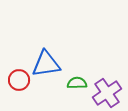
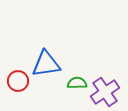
red circle: moved 1 px left, 1 px down
purple cross: moved 2 px left, 1 px up
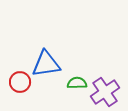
red circle: moved 2 px right, 1 px down
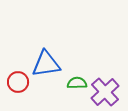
red circle: moved 2 px left
purple cross: rotated 8 degrees counterclockwise
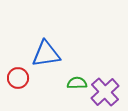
blue triangle: moved 10 px up
red circle: moved 4 px up
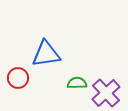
purple cross: moved 1 px right, 1 px down
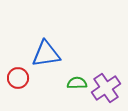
purple cross: moved 5 px up; rotated 8 degrees clockwise
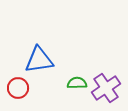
blue triangle: moved 7 px left, 6 px down
red circle: moved 10 px down
